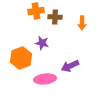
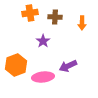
orange cross: moved 6 px left, 2 px down
purple star: moved 1 px right, 2 px up; rotated 24 degrees clockwise
orange hexagon: moved 5 px left, 7 px down
purple arrow: moved 2 px left
pink ellipse: moved 2 px left, 2 px up
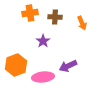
orange arrow: rotated 24 degrees counterclockwise
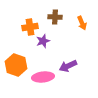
orange cross: moved 14 px down
purple star: rotated 16 degrees clockwise
orange hexagon: rotated 20 degrees counterclockwise
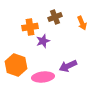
brown cross: rotated 24 degrees counterclockwise
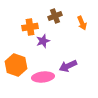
brown cross: moved 1 px up
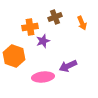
brown cross: moved 1 px down
orange hexagon: moved 2 px left, 9 px up
